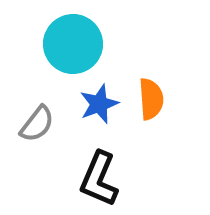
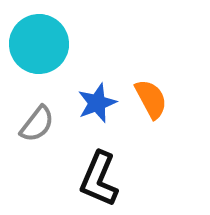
cyan circle: moved 34 px left
orange semicircle: rotated 24 degrees counterclockwise
blue star: moved 2 px left, 1 px up
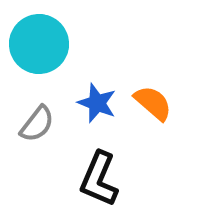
orange semicircle: moved 2 px right, 4 px down; rotated 21 degrees counterclockwise
blue star: rotated 30 degrees counterclockwise
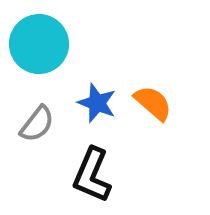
black L-shape: moved 7 px left, 4 px up
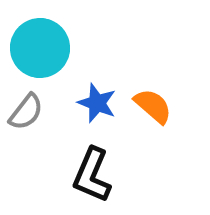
cyan circle: moved 1 px right, 4 px down
orange semicircle: moved 3 px down
gray semicircle: moved 11 px left, 12 px up
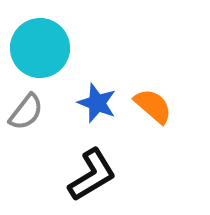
black L-shape: rotated 144 degrees counterclockwise
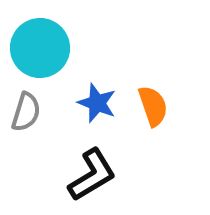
orange semicircle: rotated 30 degrees clockwise
gray semicircle: rotated 21 degrees counterclockwise
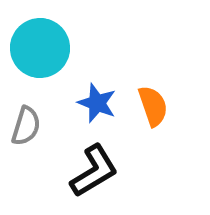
gray semicircle: moved 14 px down
black L-shape: moved 2 px right, 4 px up
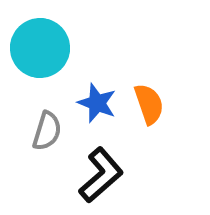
orange semicircle: moved 4 px left, 2 px up
gray semicircle: moved 21 px right, 5 px down
black L-shape: moved 7 px right, 4 px down; rotated 10 degrees counterclockwise
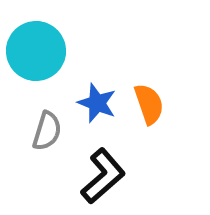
cyan circle: moved 4 px left, 3 px down
black L-shape: moved 2 px right, 1 px down
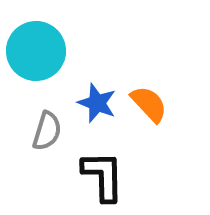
orange semicircle: rotated 24 degrees counterclockwise
black L-shape: rotated 50 degrees counterclockwise
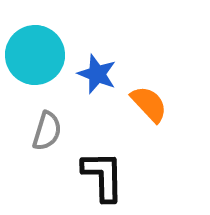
cyan circle: moved 1 px left, 4 px down
blue star: moved 29 px up
